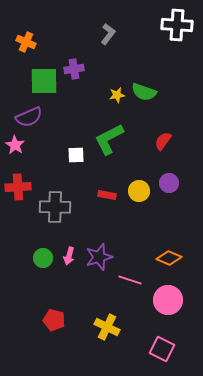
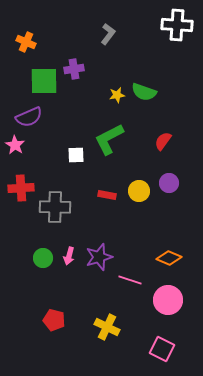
red cross: moved 3 px right, 1 px down
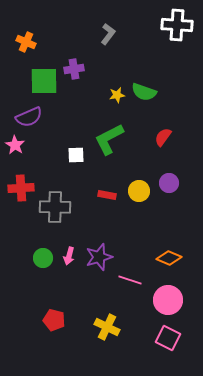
red semicircle: moved 4 px up
pink square: moved 6 px right, 11 px up
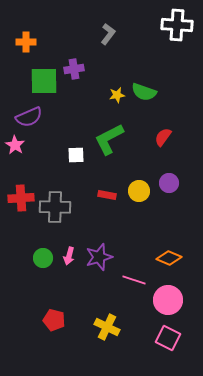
orange cross: rotated 24 degrees counterclockwise
red cross: moved 10 px down
pink line: moved 4 px right
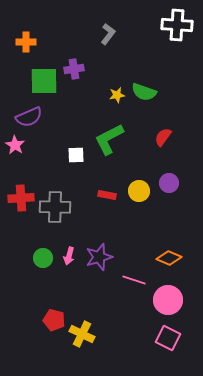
yellow cross: moved 25 px left, 7 px down
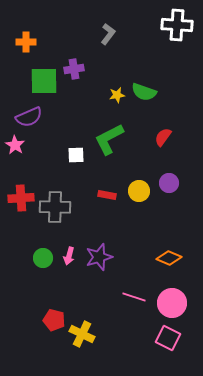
pink line: moved 17 px down
pink circle: moved 4 px right, 3 px down
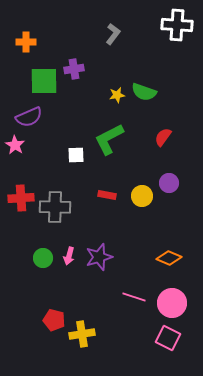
gray L-shape: moved 5 px right
yellow circle: moved 3 px right, 5 px down
yellow cross: rotated 35 degrees counterclockwise
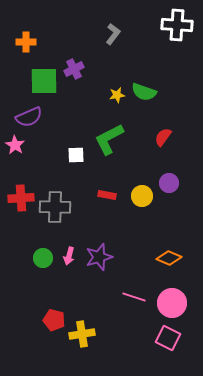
purple cross: rotated 18 degrees counterclockwise
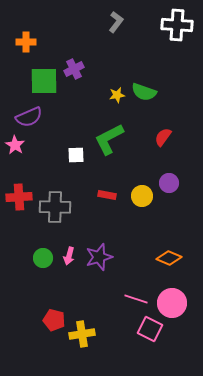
gray L-shape: moved 3 px right, 12 px up
red cross: moved 2 px left, 1 px up
pink line: moved 2 px right, 2 px down
pink square: moved 18 px left, 9 px up
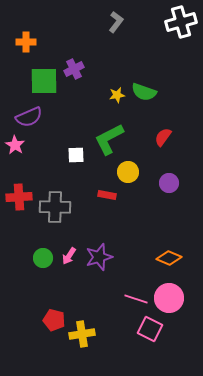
white cross: moved 4 px right, 3 px up; rotated 20 degrees counterclockwise
yellow circle: moved 14 px left, 24 px up
pink arrow: rotated 18 degrees clockwise
pink circle: moved 3 px left, 5 px up
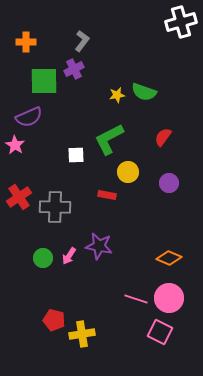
gray L-shape: moved 34 px left, 19 px down
red cross: rotated 30 degrees counterclockwise
purple star: moved 11 px up; rotated 28 degrees clockwise
pink square: moved 10 px right, 3 px down
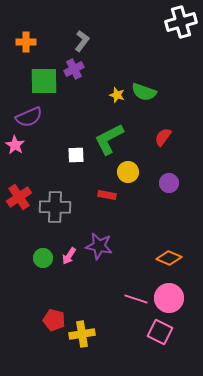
yellow star: rotated 28 degrees clockwise
